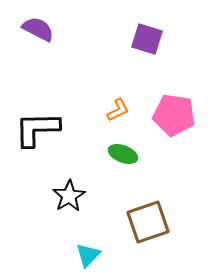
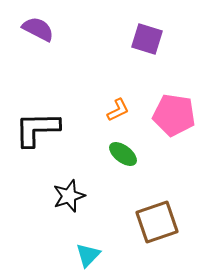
green ellipse: rotated 16 degrees clockwise
black star: rotated 12 degrees clockwise
brown square: moved 9 px right
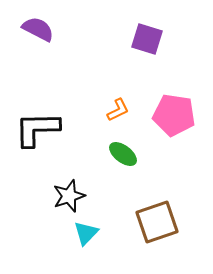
cyan triangle: moved 2 px left, 22 px up
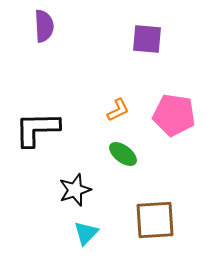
purple semicircle: moved 6 px right, 3 px up; rotated 60 degrees clockwise
purple square: rotated 12 degrees counterclockwise
black star: moved 6 px right, 6 px up
brown square: moved 2 px left, 2 px up; rotated 15 degrees clockwise
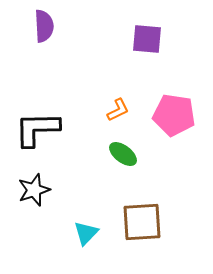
black star: moved 41 px left
brown square: moved 13 px left, 2 px down
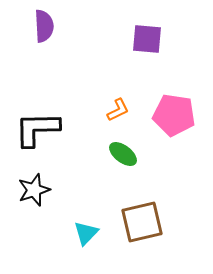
brown square: rotated 9 degrees counterclockwise
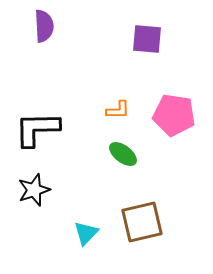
orange L-shape: rotated 25 degrees clockwise
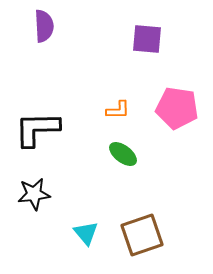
pink pentagon: moved 3 px right, 7 px up
black star: moved 4 px down; rotated 12 degrees clockwise
brown square: moved 13 px down; rotated 6 degrees counterclockwise
cyan triangle: rotated 24 degrees counterclockwise
